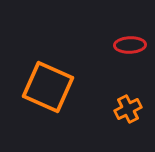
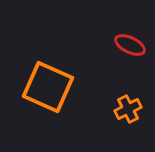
red ellipse: rotated 28 degrees clockwise
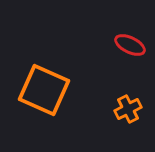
orange square: moved 4 px left, 3 px down
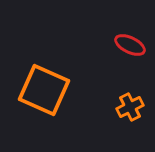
orange cross: moved 2 px right, 2 px up
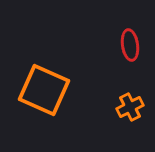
red ellipse: rotated 56 degrees clockwise
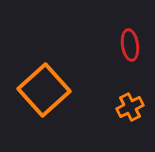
orange square: rotated 24 degrees clockwise
